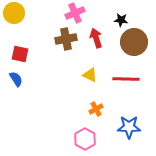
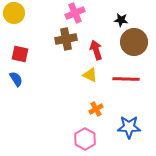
red arrow: moved 12 px down
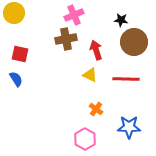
pink cross: moved 1 px left, 2 px down
orange cross: rotated 24 degrees counterclockwise
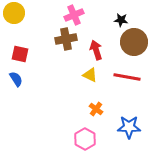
red line: moved 1 px right, 2 px up; rotated 8 degrees clockwise
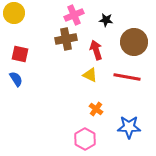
black star: moved 15 px left
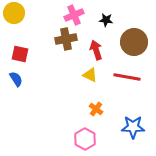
blue star: moved 4 px right
